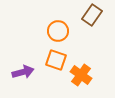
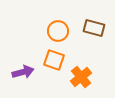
brown rectangle: moved 2 px right, 13 px down; rotated 70 degrees clockwise
orange square: moved 2 px left
orange cross: moved 2 px down; rotated 15 degrees clockwise
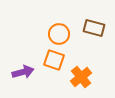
orange circle: moved 1 px right, 3 px down
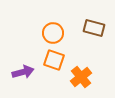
orange circle: moved 6 px left, 1 px up
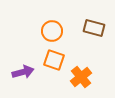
orange circle: moved 1 px left, 2 px up
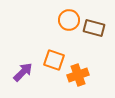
orange circle: moved 17 px right, 11 px up
purple arrow: rotated 30 degrees counterclockwise
orange cross: moved 3 px left, 2 px up; rotated 20 degrees clockwise
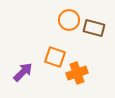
orange square: moved 1 px right, 3 px up
orange cross: moved 1 px left, 2 px up
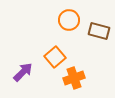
brown rectangle: moved 5 px right, 3 px down
orange square: rotated 30 degrees clockwise
orange cross: moved 3 px left, 5 px down
